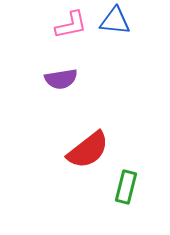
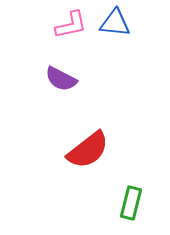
blue triangle: moved 2 px down
purple semicircle: rotated 36 degrees clockwise
green rectangle: moved 5 px right, 16 px down
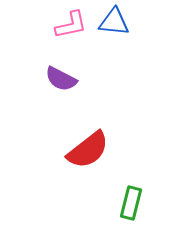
blue triangle: moved 1 px left, 1 px up
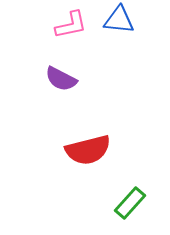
blue triangle: moved 5 px right, 2 px up
red semicircle: rotated 24 degrees clockwise
green rectangle: moved 1 px left; rotated 28 degrees clockwise
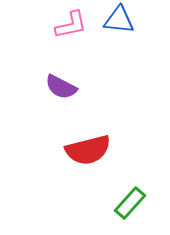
purple semicircle: moved 8 px down
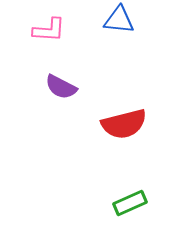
pink L-shape: moved 22 px left, 5 px down; rotated 16 degrees clockwise
red semicircle: moved 36 px right, 26 px up
green rectangle: rotated 24 degrees clockwise
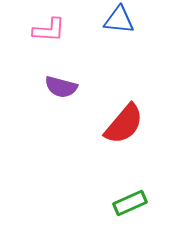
purple semicircle: rotated 12 degrees counterclockwise
red semicircle: rotated 36 degrees counterclockwise
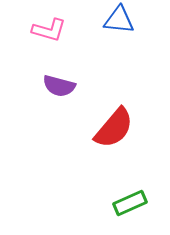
pink L-shape: rotated 12 degrees clockwise
purple semicircle: moved 2 px left, 1 px up
red semicircle: moved 10 px left, 4 px down
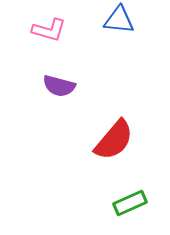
red semicircle: moved 12 px down
